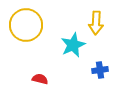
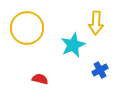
yellow circle: moved 1 px right, 3 px down
blue cross: rotated 21 degrees counterclockwise
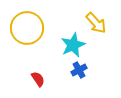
yellow arrow: rotated 45 degrees counterclockwise
blue cross: moved 21 px left
red semicircle: moved 2 px left; rotated 42 degrees clockwise
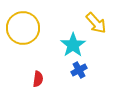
yellow circle: moved 4 px left
cyan star: rotated 10 degrees counterclockwise
red semicircle: rotated 42 degrees clockwise
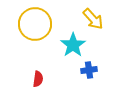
yellow arrow: moved 3 px left, 4 px up
yellow circle: moved 12 px right, 4 px up
blue cross: moved 10 px right; rotated 21 degrees clockwise
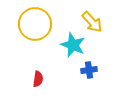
yellow arrow: moved 1 px left, 3 px down
cyan star: rotated 15 degrees counterclockwise
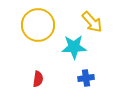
yellow circle: moved 3 px right, 1 px down
cyan star: moved 1 px right, 2 px down; rotated 25 degrees counterclockwise
blue cross: moved 3 px left, 8 px down
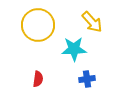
cyan star: moved 2 px down
blue cross: moved 1 px right, 1 px down
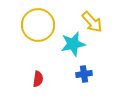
cyan star: moved 1 px left, 5 px up; rotated 10 degrees counterclockwise
blue cross: moved 3 px left, 5 px up
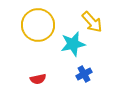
blue cross: rotated 21 degrees counterclockwise
red semicircle: rotated 70 degrees clockwise
